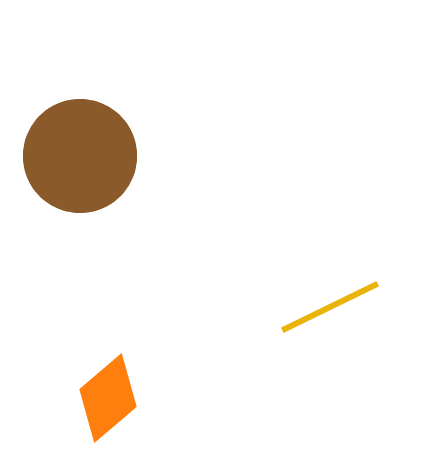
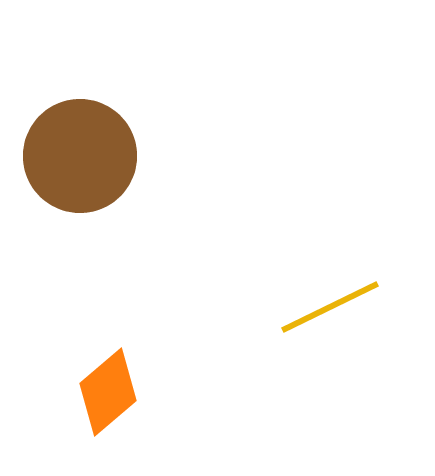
orange diamond: moved 6 px up
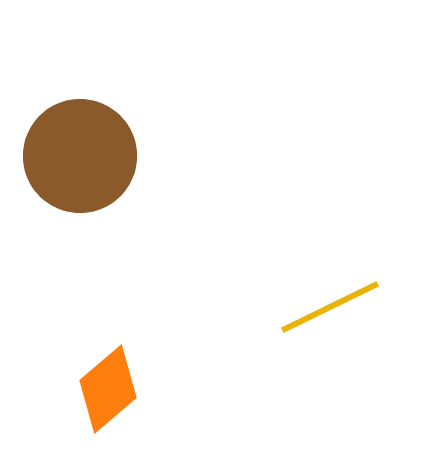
orange diamond: moved 3 px up
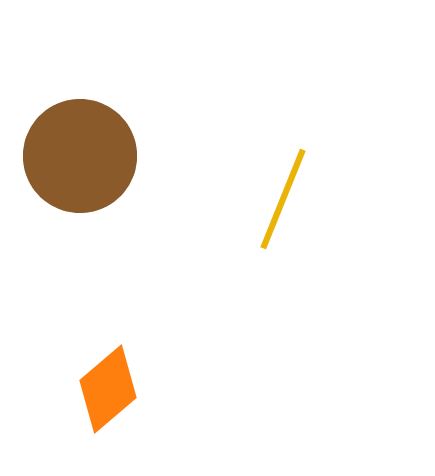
yellow line: moved 47 px left, 108 px up; rotated 42 degrees counterclockwise
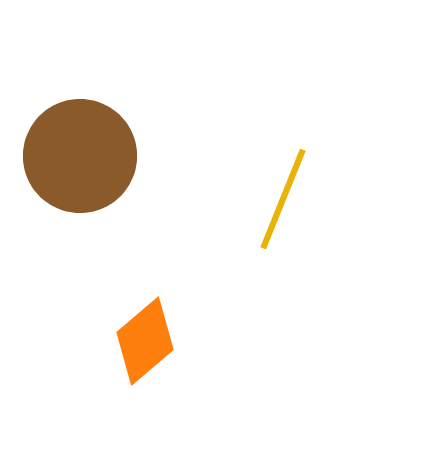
orange diamond: moved 37 px right, 48 px up
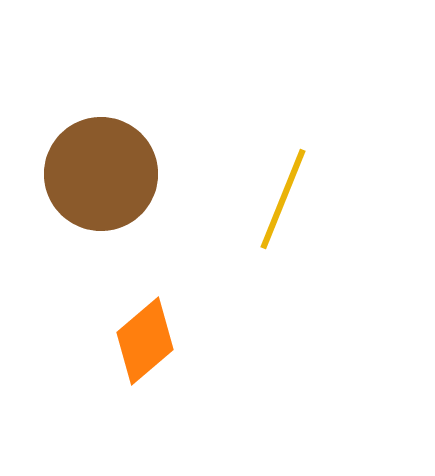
brown circle: moved 21 px right, 18 px down
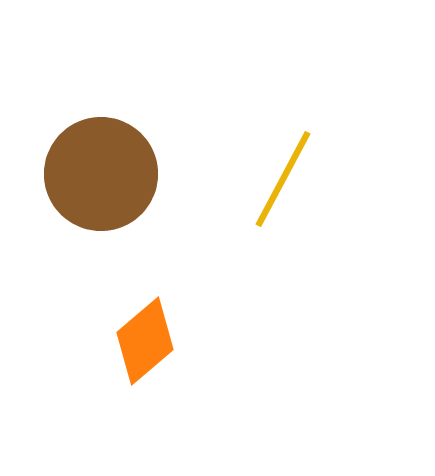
yellow line: moved 20 px up; rotated 6 degrees clockwise
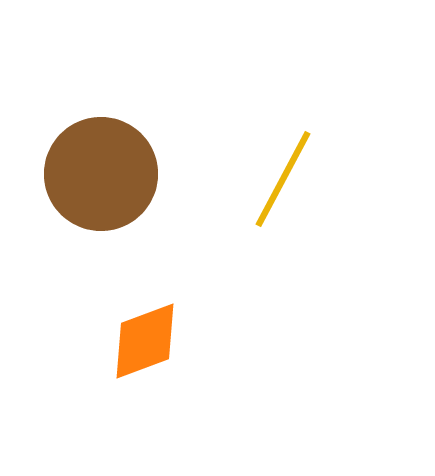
orange diamond: rotated 20 degrees clockwise
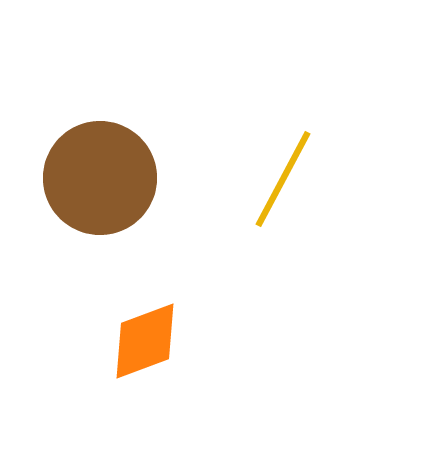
brown circle: moved 1 px left, 4 px down
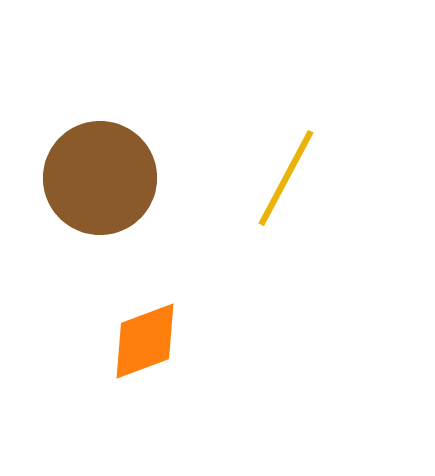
yellow line: moved 3 px right, 1 px up
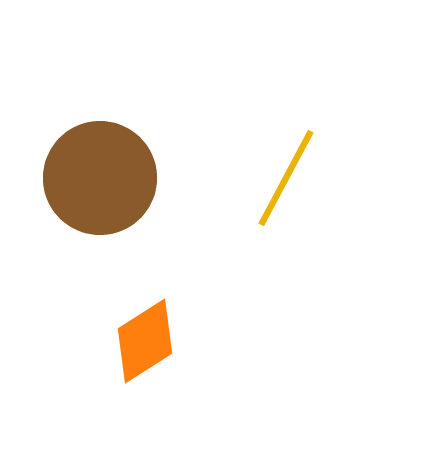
orange diamond: rotated 12 degrees counterclockwise
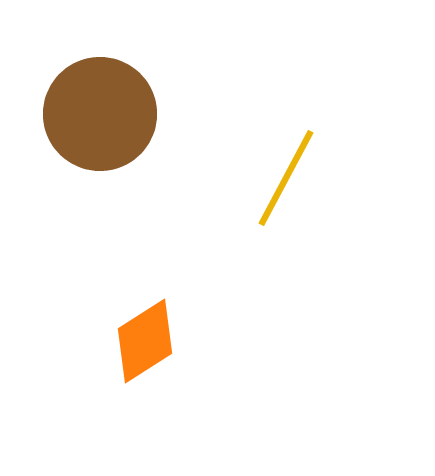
brown circle: moved 64 px up
